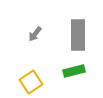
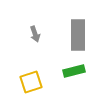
gray arrow: rotated 56 degrees counterclockwise
yellow square: rotated 15 degrees clockwise
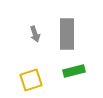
gray rectangle: moved 11 px left, 1 px up
yellow square: moved 2 px up
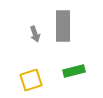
gray rectangle: moved 4 px left, 8 px up
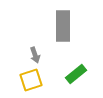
gray arrow: moved 21 px down
green rectangle: moved 2 px right, 3 px down; rotated 25 degrees counterclockwise
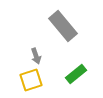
gray rectangle: rotated 40 degrees counterclockwise
gray arrow: moved 1 px right, 1 px down
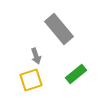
gray rectangle: moved 4 px left, 3 px down
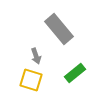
green rectangle: moved 1 px left, 1 px up
yellow square: rotated 35 degrees clockwise
